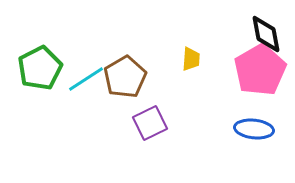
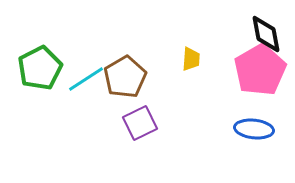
purple square: moved 10 px left
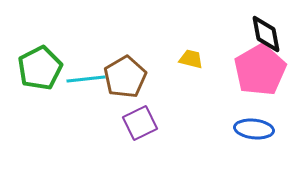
yellow trapezoid: rotated 80 degrees counterclockwise
cyan line: rotated 27 degrees clockwise
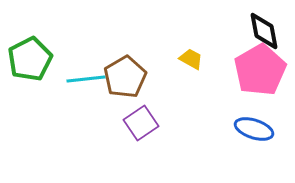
black diamond: moved 2 px left, 3 px up
yellow trapezoid: rotated 15 degrees clockwise
green pentagon: moved 10 px left, 9 px up
purple square: moved 1 px right; rotated 8 degrees counterclockwise
blue ellipse: rotated 12 degrees clockwise
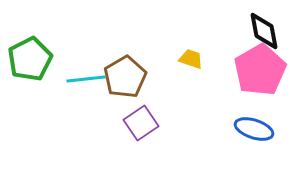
yellow trapezoid: rotated 10 degrees counterclockwise
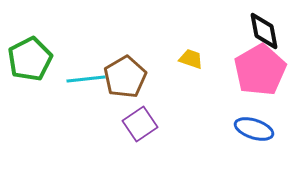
purple square: moved 1 px left, 1 px down
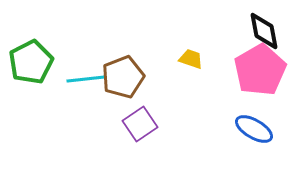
green pentagon: moved 1 px right, 3 px down
brown pentagon: moved 2 px left; rotated 9 degrees clockwise
blue ellipse: rotated 12 degrees clockwise
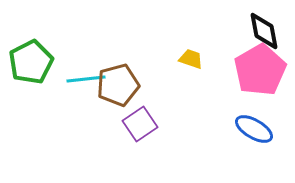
brown pentagon: moved 5 px left, 8 px down; rotated 6 degrees clockwise
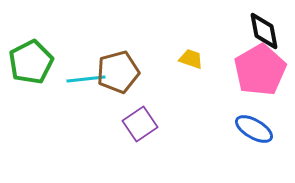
brown pentagon: moved 13 px up
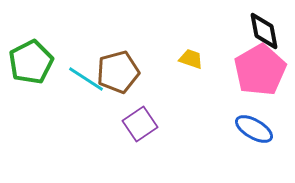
cyan line: rotated 39 degrees clockwise
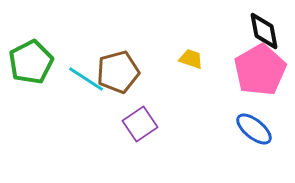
blue ellipse: rotated 9 degrees clockwise
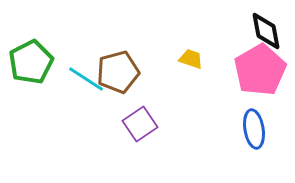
black diamond: moved 2 px right
blue ellipse: rotated 42 degrees clockwise
